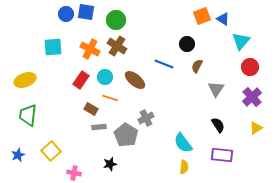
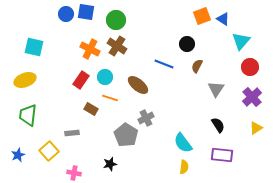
cyan square: moved 19 px left; rotated 18 degrees clockwise
brown ellipse: moved 3 px right, 5 px down
gray rectangle: moved 27 px left, 6 px down
yellow square: moved 2 px left
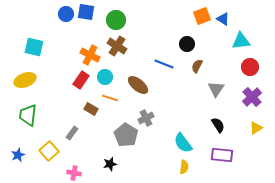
cyan triangle: rotated 42 degrees clockwise
orange cross: moved 6 px down
gray rectangle: rotated 48 degrees counterclockwise
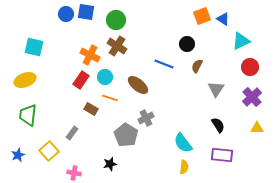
cyan triangle: rotated 18 degrees counterclockwise
yellow triangle: moved 1 px right; rotated 32 degrees clockwise
